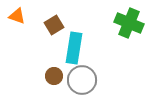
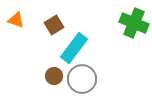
orange triangle: moved 1 px left, 4 px down
green cross: moved 5 px right
cyan rectangle: rotated 28 degrees clockwise
gray circle: moved 1 px up
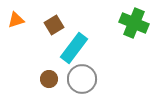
orange triangle: rotated 36 degrees counterclockwise
brown circle: moved 5 px left, 3 px down
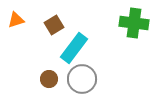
green cross: rotated 16 degrees counterclockwise
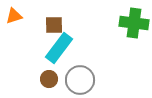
orange triangle: moved 2 px left, 4 px up
brown square: rotated 30 degrees clockwise
cyan rectangle: moved 15 px left
gray circle: moved 2 px left, 1 px down
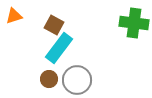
brown square: rotated 30 degrees clockwise
gray circle: moved 3 px left
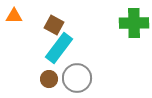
orange triangle: rotated 18 degrees clockwise
green cross: rotated 8 degrees counterclockwise
gray circle: moved 2 px up
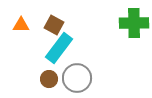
orange triangle: moved 7 px right, 9 px down
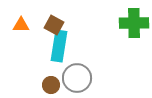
cyan rectangle: moved 2 px up; rotated 28 degrees counterclockwise
brown circle: moved 2 px right, 6 px down
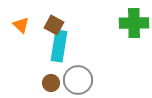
orange triangle: rotated 42 degrees clockwise
gray circle: moved 1 px right, 2 px down
brown circle: moved 2 px up
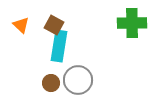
green cross: moved 2 px left
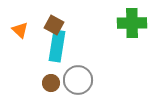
orange triangle: moved 1 px left, 5 px down
cyan rectangle: moved 2 px left
